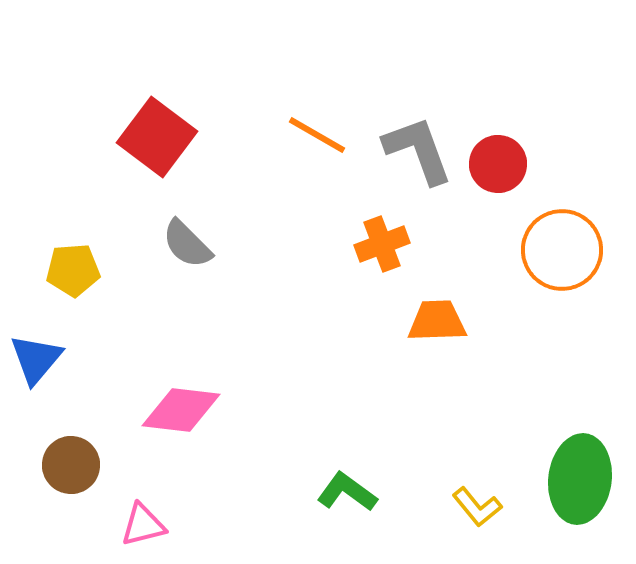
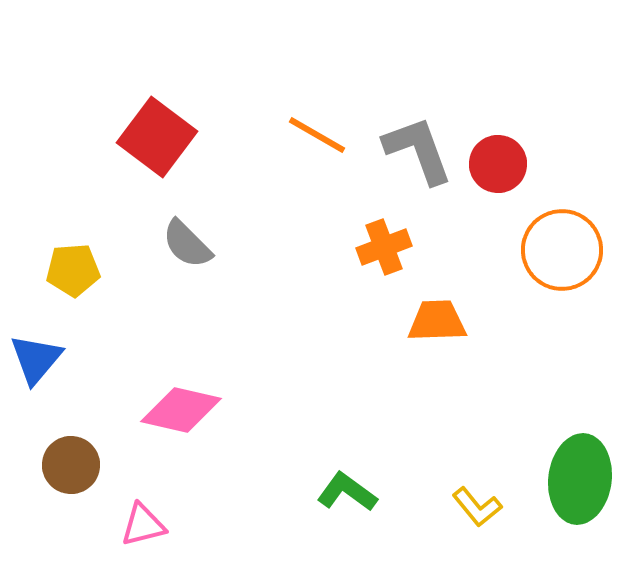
orange cross: moved 2 px right, 3 px down
pink diamond: rotated 6 degrees clockwise
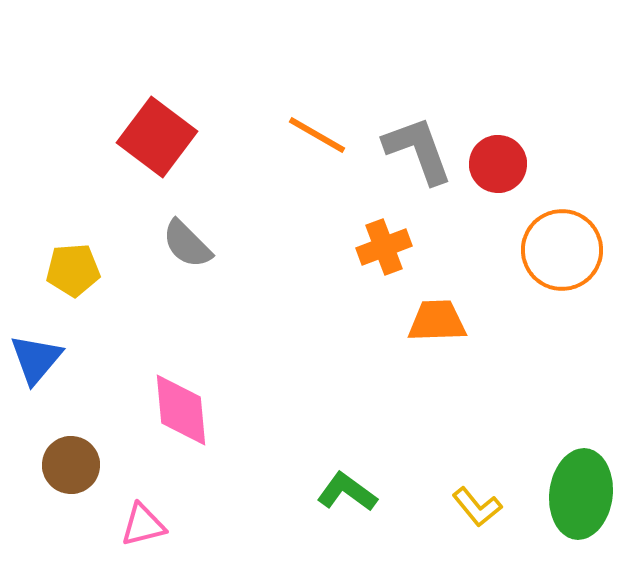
pink diamond: rotated 72 degrees clockwise
green ellipse: moved 1 px right, 15 px down
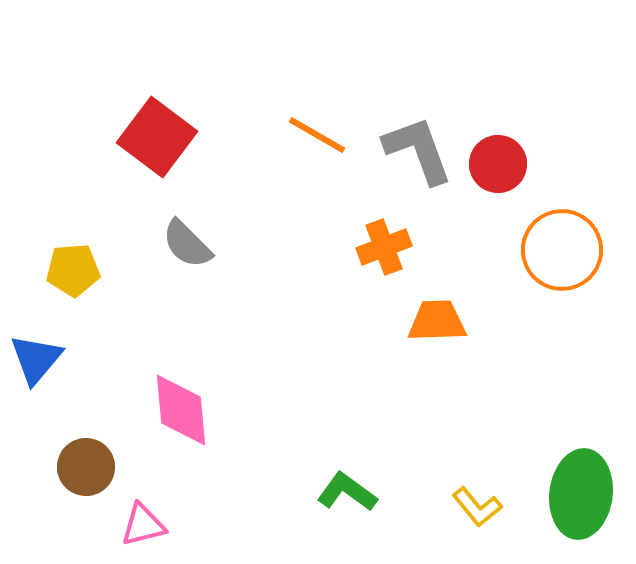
brown circle: moved 15 px right, 2 px down
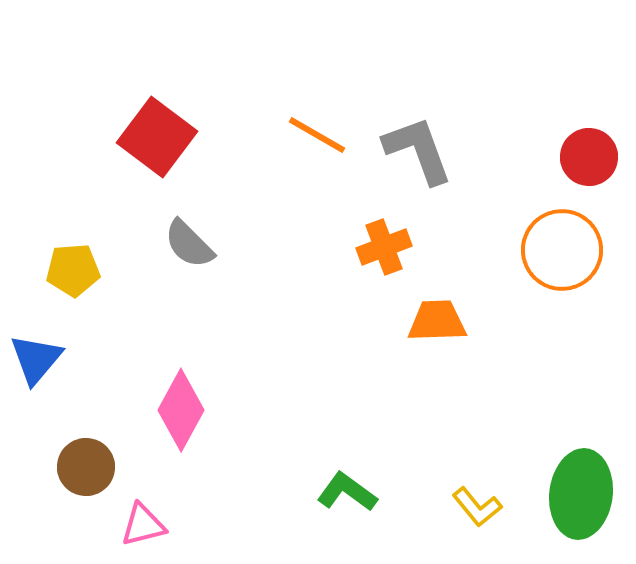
red circle: moved 91 px right, 7 px up
gray semicircle: moved 2 px right
pink diamond: rotated 34 degrees clockwise
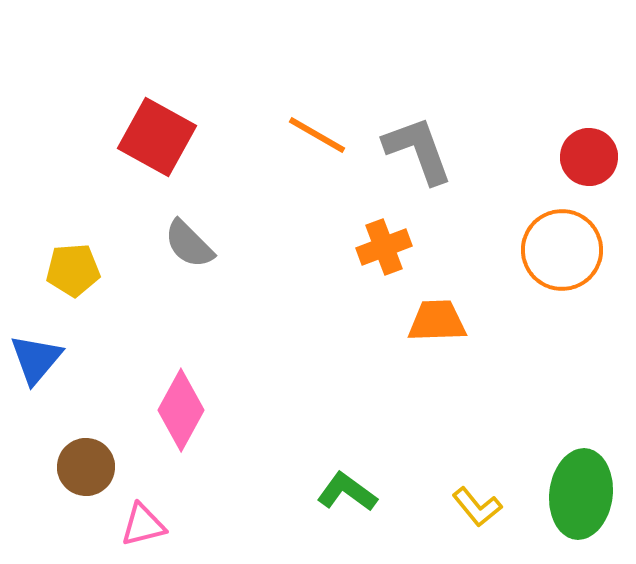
red square: rotated 8 degrees counterclockwise
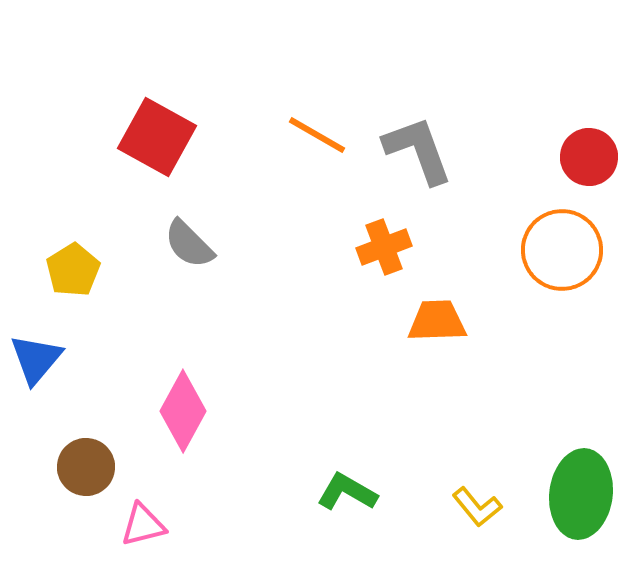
yellow pentagon: rotated 28 degrees counterclockwise
pink diamond: moved 2 px right, 1 px down
green L-shape: rotated 6 degrees counterclockwise
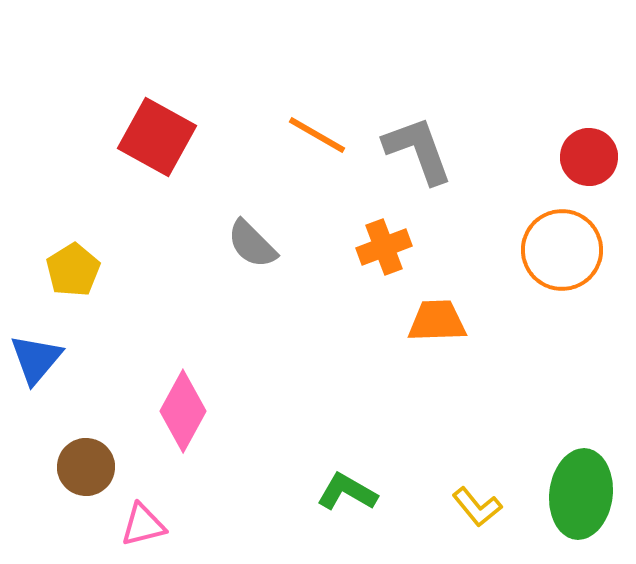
gray semicircle: moved 63 px right
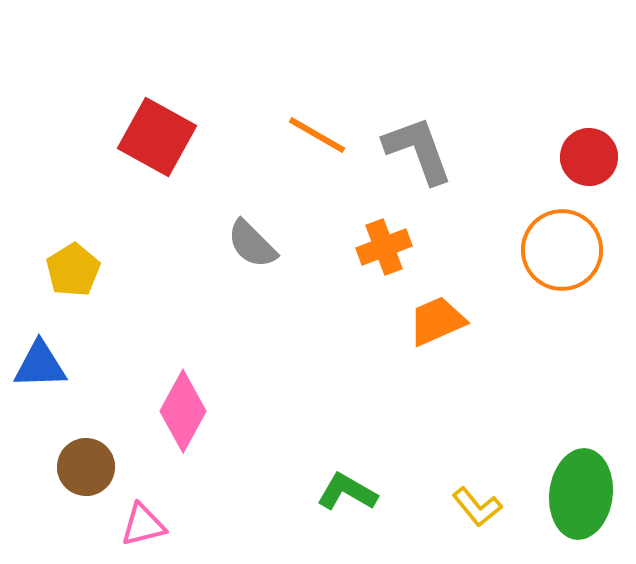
orange trapezoid: rotated 22 degrees counterclockwise
blue triangle: moved 4 px right, 6 px down; rotated 48 degrees clockwise
